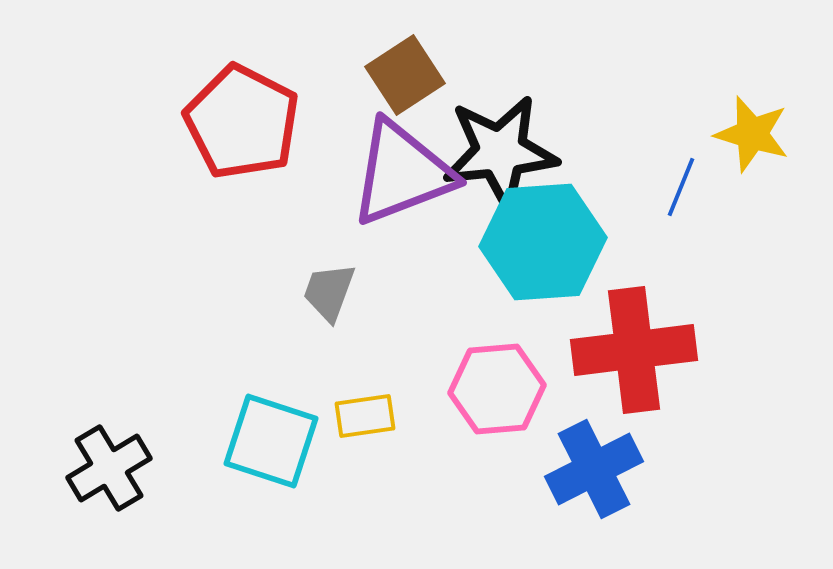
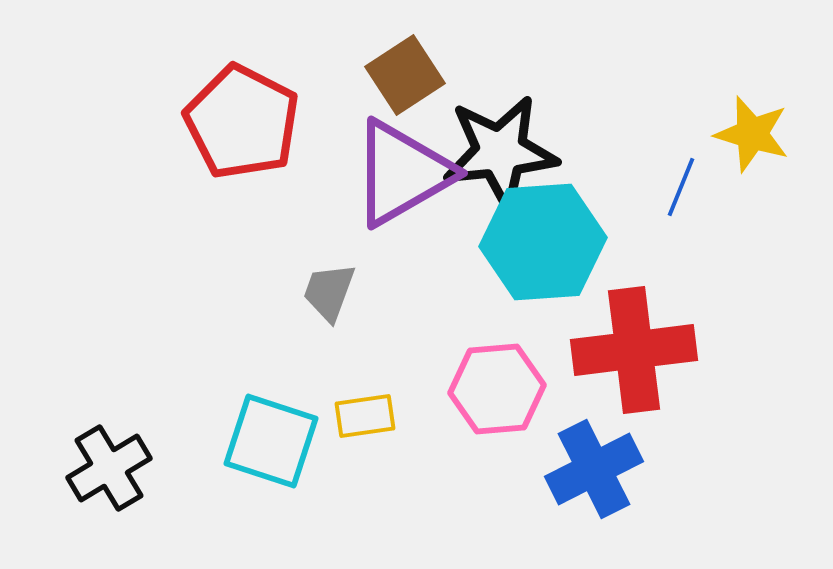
purple triangle: rotated 9 degrees counterclockwise
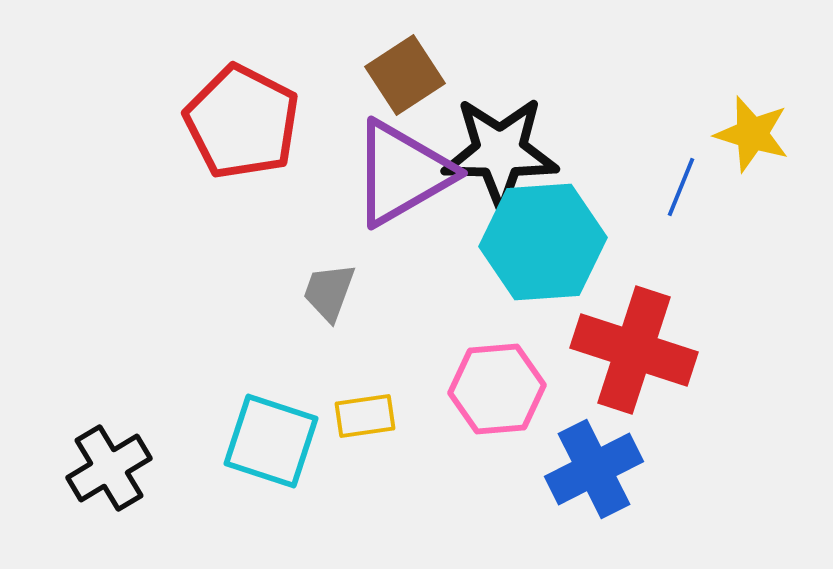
black star: rotated 7 degrees clockwise
red cross: rotated 25 degrees clockwise
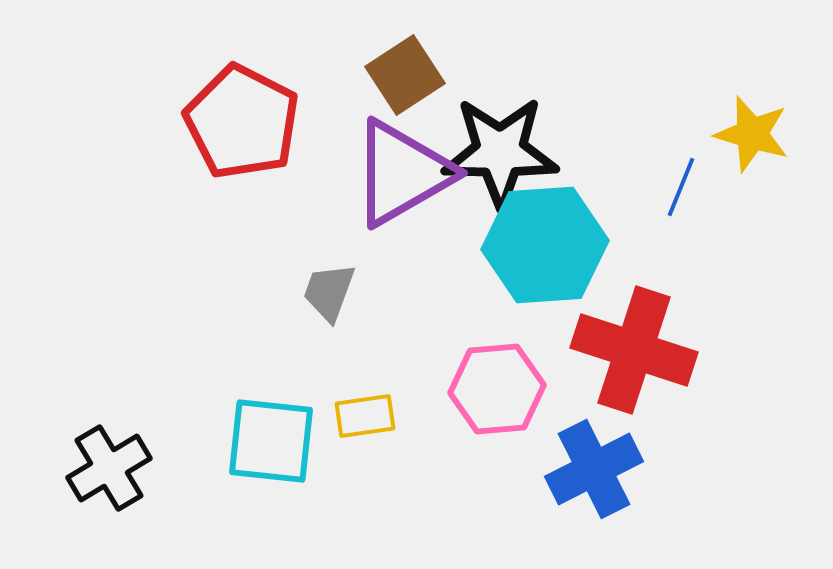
cyan hexagon: moved 2 px right, 3 px down
cyan square: rotated 12 degrees counterclockwise
